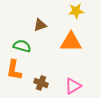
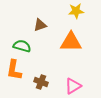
brown cross: moved 1 px up
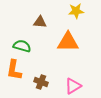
brown triangle: moved 3 px up; rotated 24 degrees clockwise
orange triangle: moved 3 px left
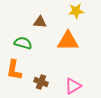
orange triangle: moved 1 px up
green semicircle: moved 1 px right, 3 px up
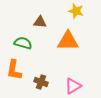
yellow star: rotated 21 degrees clockwise
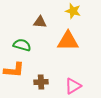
yellow star: moved 3 px left
green semicircle: moved 1 px left, 2 px down
orange L-shape: rotated 95 degrees counterclockwise
brown cross: rotated 24 degrees counterclockwise
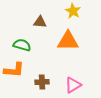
yellow star: rotated 14 degrees clockwise
brown cross: moved 1 px right
pink triangle: moved 1 px up
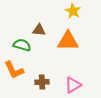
brown triangle: moved 1 px left, 8 px down
orange L-shape: rotated 60 degrees clockwise
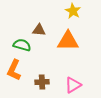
orange L-shape: rotated 50 degrees clockwise
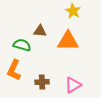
brown triangle: moved 1 px right, 1 px down
